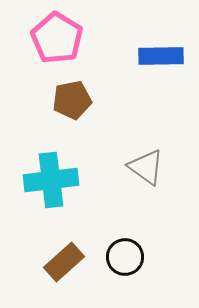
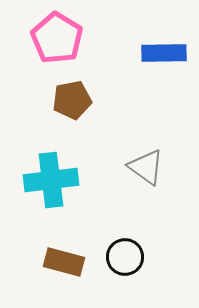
blue rectangle: moved 3 px right, 3 px up
brown rectangle: rotated 57 degrees clockwise
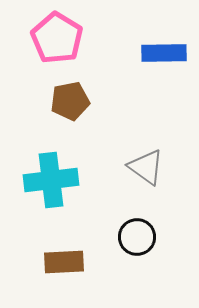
brown pentagon: moved 2 px left, 1 px down
black circle: moved 12 px right, 20 px up
brown rectangle: rotated 18 degrees counterclockwise
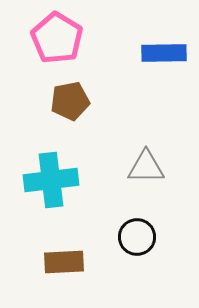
gray triangle: rotated 36 degrees counterclockwise
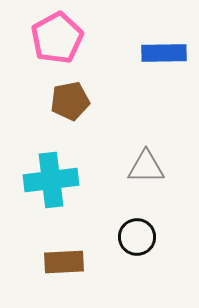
pink pentagon: rotated 12 degrees clockwise
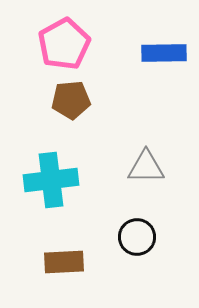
pink pentagon: moved 7 px right, 6 px down
brown pentagon: moved 1 px right, 1 px up; rotated 6 degrees clockwise
